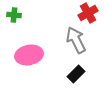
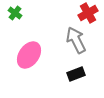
green cross: moved 1 px right, 2 px up; rotated 32 degrees clockwise
pink ellipse: rotated 44 degrees counterclockwise
black rectangle: rotated 24 degrees clockwise
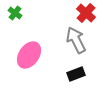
red cross: moved 2 px left; rotated 18 degrees counterclockwise
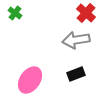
gray arrow: rotated 72 degrees counterclockwise
pink ellipse: moved 1 px right, 25 px down
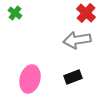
gray arrow: moved 1 px right
black rectangle: moved 3 px left, 3 px down
pink ellipse: moved 1 px up; rotated 20 degrees counterclockwise
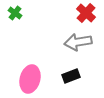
gray arrow: moved 1 px right, 2 px down
black rectangle: moved 2 px left, 1 px up
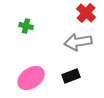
green cross: moved 11 px right, 13 px down; rotated 24 degrees counterclockwise
pink ellipse: moved 1 px right, 1 px up; rotated 40 degrees clockwise
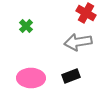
red cross: rotated 12 degrees counterclockwise
green cross: rotated 32 degrees clockwise
pink ellipse: rotated 36 degrees clockwise
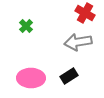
red cross: moved 1 px left
black rectangle: moved 2 px left; rotated 12 degrees counterclockwise
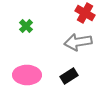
pink ellipse: moved 4 px left, 3 px up
